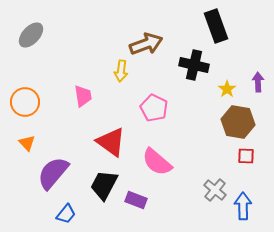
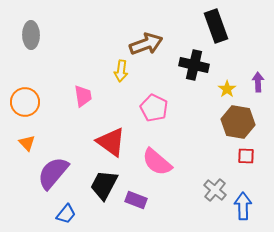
gray ellipse: rotated 44 degrees counterclockwise
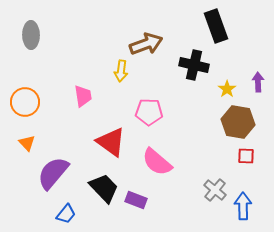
pink pentagon: moved 5 px left, 4 px down; rotated 24 degrees counterclockwise
black trapezoid: moved 3 px down; rotated 108 degrees clockwise
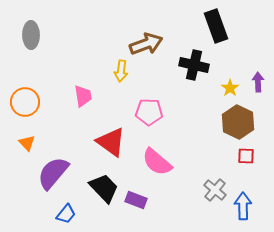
yellow star: moved 3 px right, 1 px up
brown hexagon: rotated 16 degrees clockwise
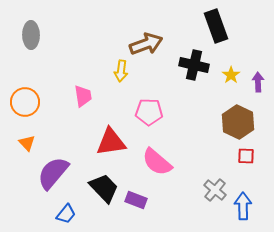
yellow star: moved 1 px right, 13 px up
red triangle: rotated 44 degrees counterclockwise
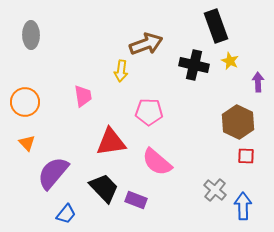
yellow star: moved 1 px left, 14 px up; rotated 12 degrees counterclockwise
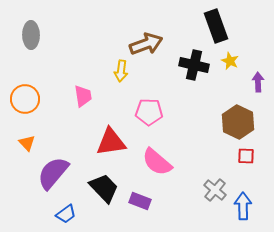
orange circle: moved 3 px up
purple rectangle: moved 4 px right, 1 px down
blue trapezoid: rotated 15 degrees clockwise
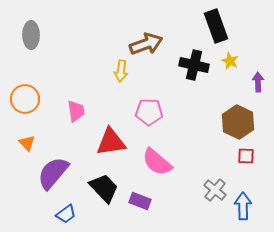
pink trapezoid: moved 7 px left, 15 px down
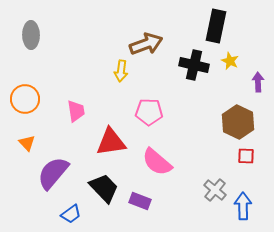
black rectangle: rotated 32 degrees clockwise
blue trapezoid: moved 5 px right
